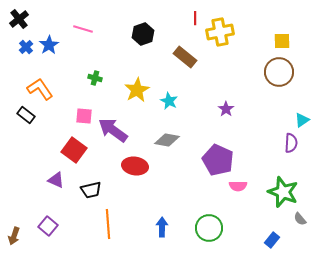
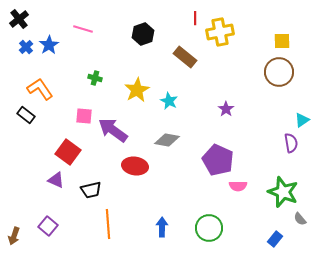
purple semicircle: rotated 12 degrees counterclockwise
red square: moved 6 px left, 2 px down
blue rectangle: moved 3 px right, 1 px up
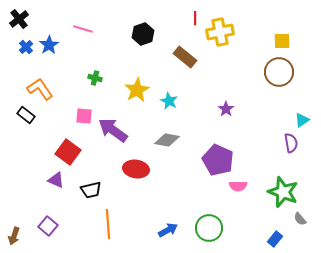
red ellipse: moved 1 px right, 3 px down
blue arrow: moved 6 px right, 3 px down; rotated 60 degrees clockwise
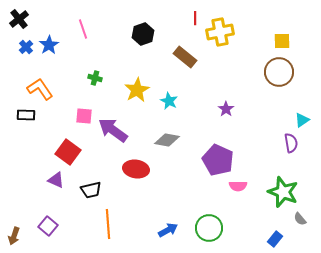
pink line: rotated 54 degrees clockwise
black rectangle: rotated 36 degrees counterclockwise
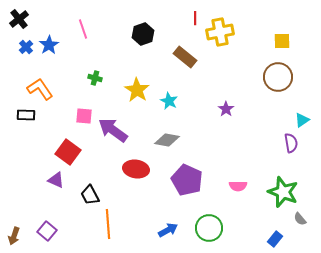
brown circle: moved 1 px left, 5 px down
yellow star: rotated 10 degrees counterclockwise
purple pentagon: moved 31 px left, 20 px down
black trapezoid: moved 1 px left, 5 px down; rotated 75 degrees clockwise
purple square: moved 1 px left, 5 px down
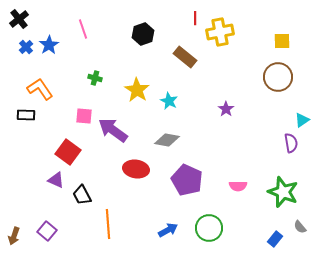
black trapezoid: moved 8 px left
gray semicircle: moved 8 px down
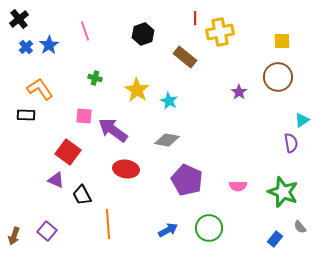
pink line: moved 2 px right, 2 px down
purple star: moved 13 px right, 17 px up
red ellipse: moved 10 px left
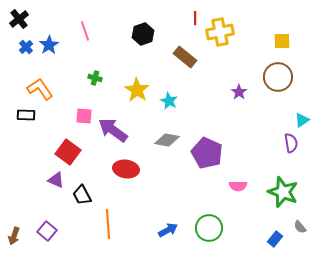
purple pentagon: moved 20 px right, 27 px up
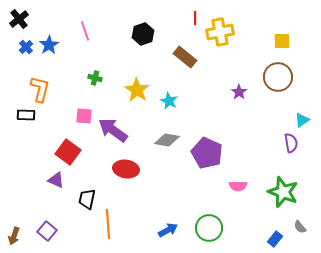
orange L-shape: rotated 48 degrees clockwise
black trapezoid: moved 5 px right, 4 px down; rotated 40 degrees clockwise
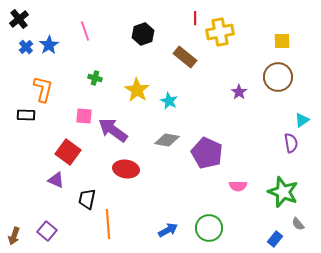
orange L-shape: moved 3 px right
gray semicircle: moved 2 px left, 3 px up
